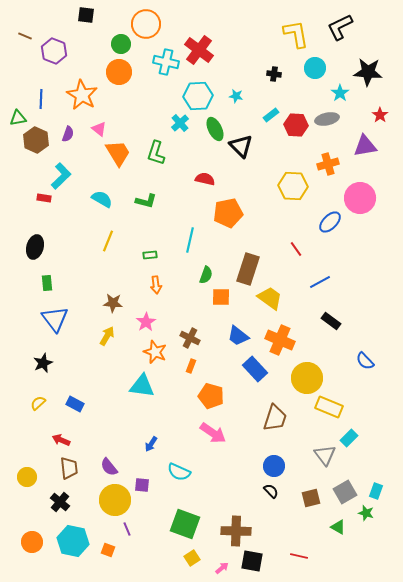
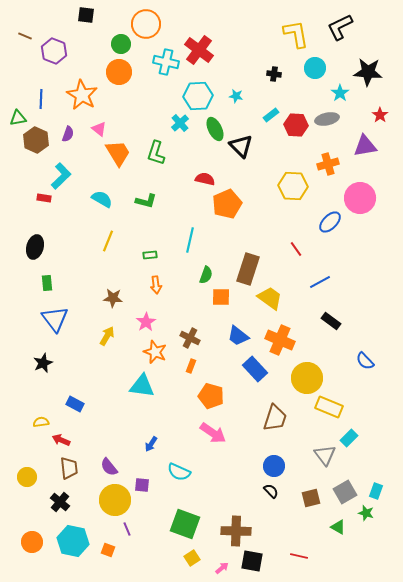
orange pentagon at (228, 213): moved 1 px left, 9 px up; rotated 12 degrees counterclockwise
brown star at (113, 303): moved 5 px up
yellow semicircle at (38, 403): moved 3 px right, 19 px down; rotated 35 degrees clockwise
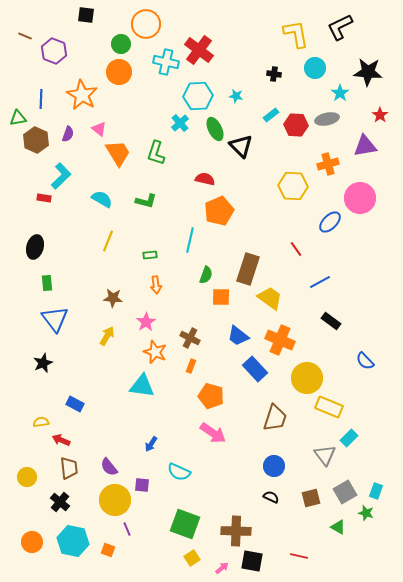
orange pentagon at (227, 204): moved 8 px left, 7 px down
black semicircle at (271, 491): moved 6 px down; rotated 21 degrees counterclockwise
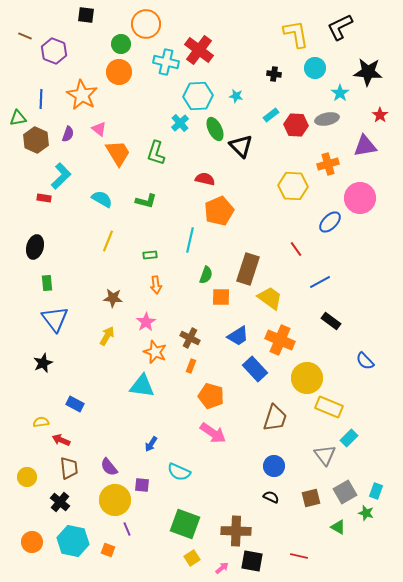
blue trapezoid at (238, 336): rotated 70 degrees counterclockwise
